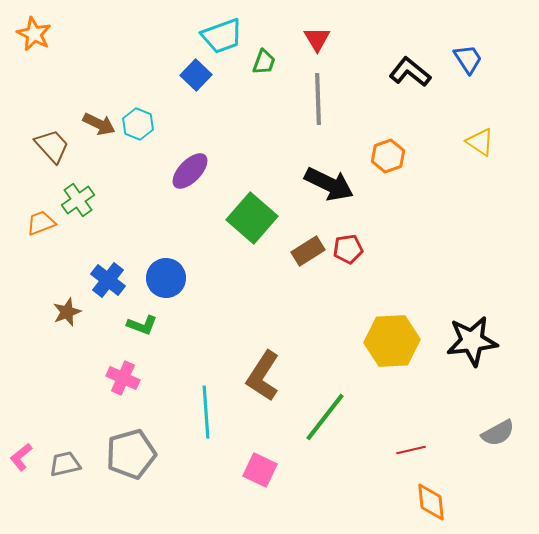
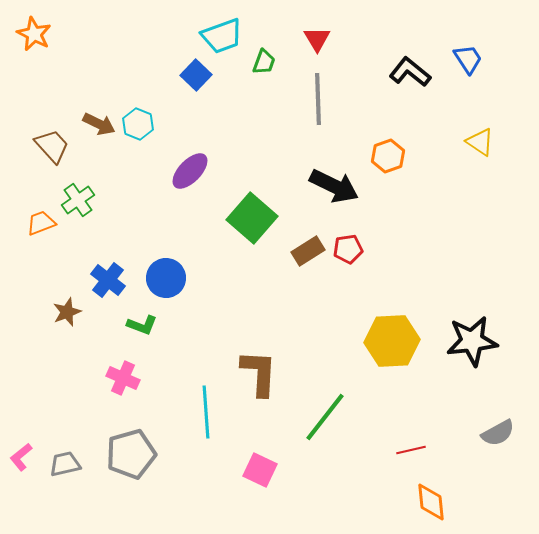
black arrow: moved 5 px right, 2 px down
brown L-shape: moved 4 px left, 3 px up; rotated 150 degrees clockwise
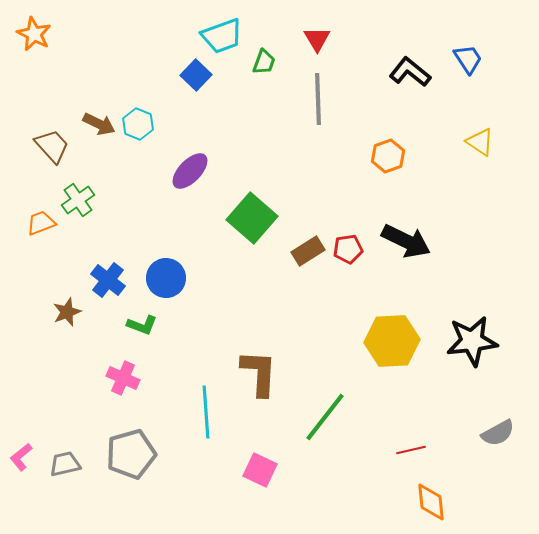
black arrow: moved 72 px right, 55 px down
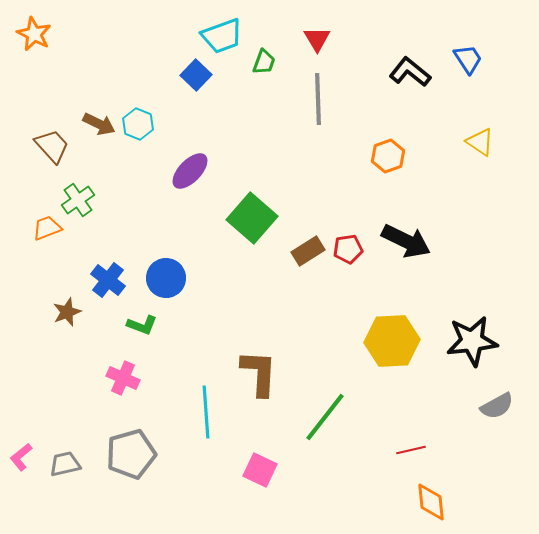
orange trapezoid: moved 6 px right, 5 px down
gray semicircle: moved 1 px left, 27 px up
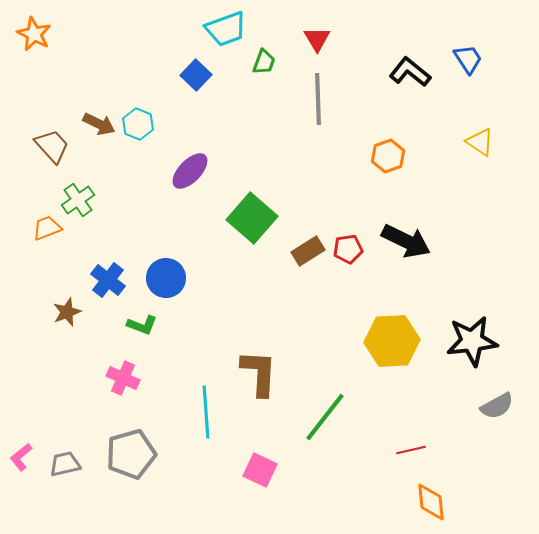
cyan trapezoid: moved 4 px right, 7 px up
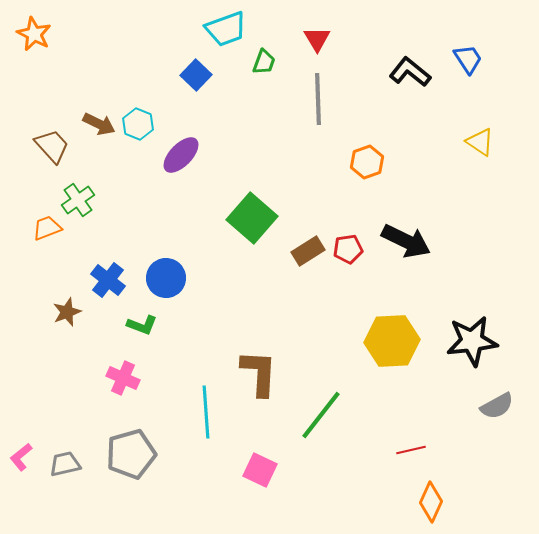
orange hexagon: moved 21 px left, 6 px down
purple ellipse: moved 9 px left, 16 px up
green line: moved 4 px left, 2 px up
orange diamond: rotated 30 degrees clockwise
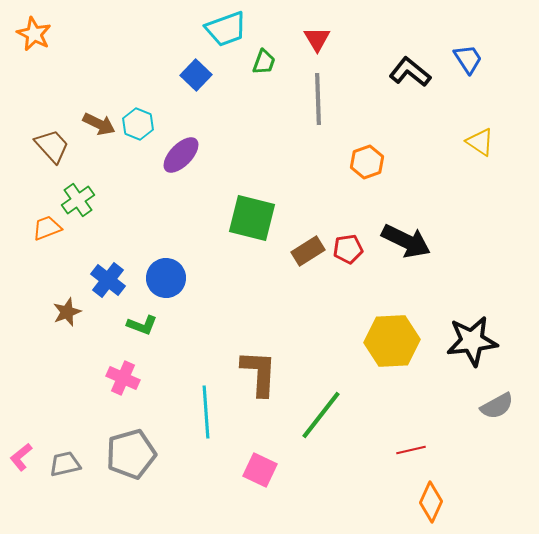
green square: rotated 27 degrees counterclockwise
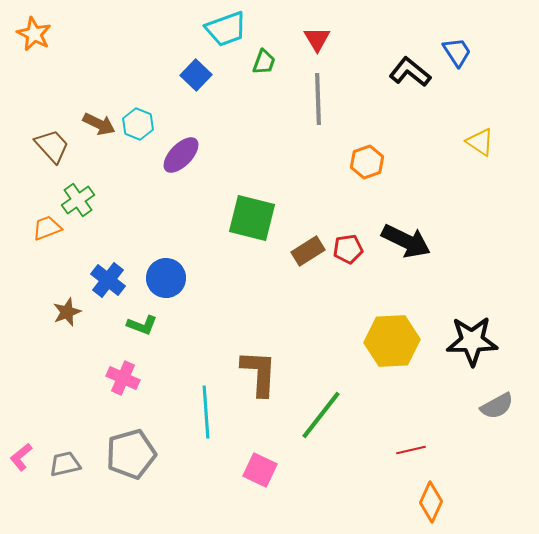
blue trapezoid: moved 11 px left, 7 px up
black star: rotated 6 degrees clockwise
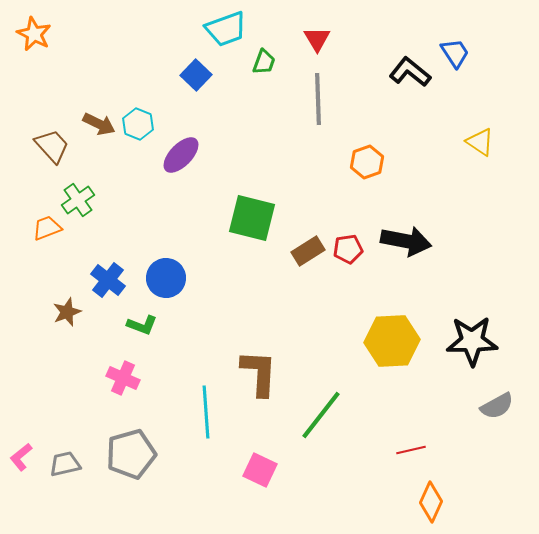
blue trapezoid: moved 2 px left, 1 px down
black arrow: rotated 15 degrees counterclockwise
